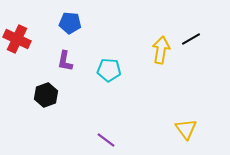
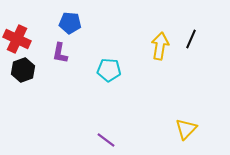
black line: rotated 36 degrees counterclockwise
yellow arrow: moved 1 px left, 4 px up
purple L-shape: moved 5 px left, 8 px up
black hexagon: moved 23 px left, 25 px up
yellow triangle: rotated 20 degrees clockwise
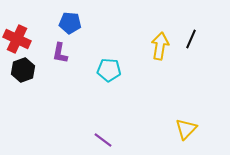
purple line: moved 3 px left
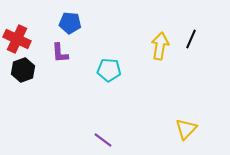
purple L-shape: rotated 15 degrees counterclockwise
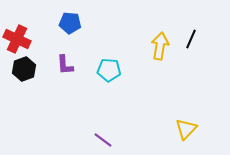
purple L-shape: moved 5 px right, 12 px down
black hexagon: moved 1 px right, 1 px up
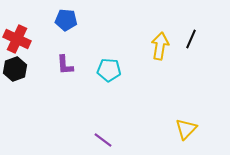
blue pentagon: moved 4 px left, 3 px up
black hexagon: moved 9 px left
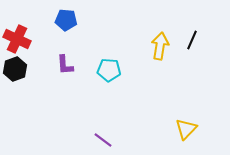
black line: moved 1 px right, 1 px down
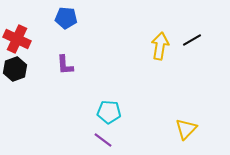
blue pentagon: moved 2 px up
black line: rotated 36 degrees clockwise
cyan pentagon: moved 42 px down
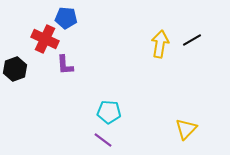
red cross: moved 28 px right
yellow arrow: moved 2 px up
